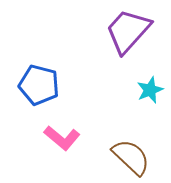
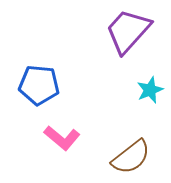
blue pentagon: rotated 9 degrees counterclockwise
brown semicircle: rotated 99 degrees clockwise
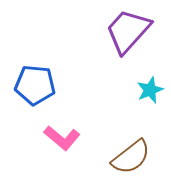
blue pentagon: moved 4 px left
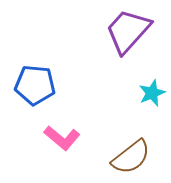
cyan star: moved 2 px right, 3 px down
